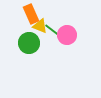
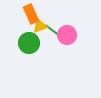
yellow triangle: rotated 42 degrees counterclockwise
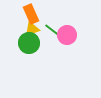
yellow triangle: moved 8 px left, 3 px down
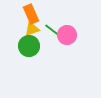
green circle: moved 3 px down
